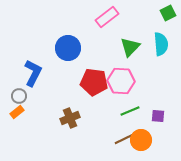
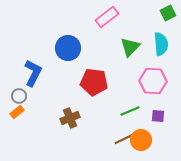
pink hexagon: moved 32 px right
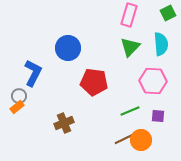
pink rectangle: moved 22 px right, 2 px up; rotated 35 degrees counterclockwise
orange rectangle: moved 5 px up
brown cross: moved 6 px left, 5 px down
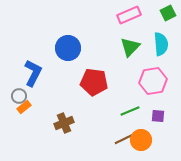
pink rectangle: rotated 50 degrees clockwise
pink hexagon: rotated 12 degrees counterclockwise
orange rectangle: moved 7 px right
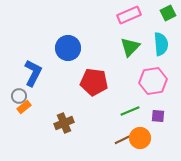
orange circle: moved 1 px left, 2 px up
